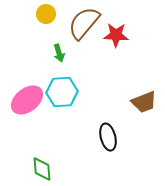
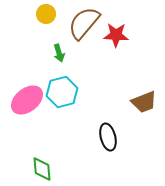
cyan hexagon: rotated 12 degrees counterclockwise
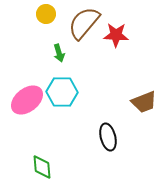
cyan hexagon: rotated 16 degrees clockwise
green diamond: moved 2 px up
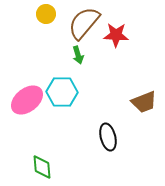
green arrow: moved 19 px right, 2 px down
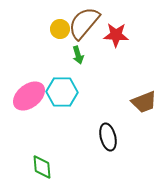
yellow circle: moved 14 px right, 15 px down
pink ellipse: moved 2 px right, 4 px up
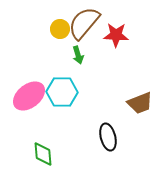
brown trapezoid: moved 4 px left, 1 px down
green diamond: moved 1 px right, 13 px up
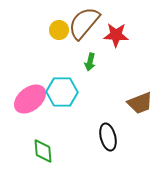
yellow circle: moved 1 px left, 1 px down
green arrow: moved 12 px right, 7 px down; rotated 30 degrees clockwise
pink ellipse: moved 1 px right, 3 px down
green diamond: moved 3 px up
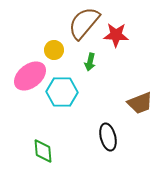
yellow circle: moved 5 px left, 20 px down
pink ellipse: moved 23 px up
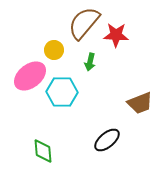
black ellipse: moved 1 px left, 3 px down; rotated 64 degrees clockwise
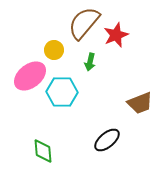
red star: rotated 25 degrees counterclockwise
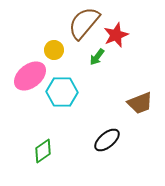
green arrow: moved 7 px right, 5 px up; rotated 24 degrees clockwise
green diamond: rotated 60 degrees clockwise
